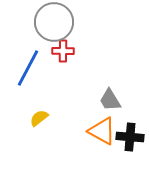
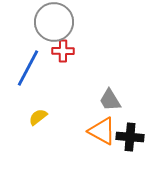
yellow semicircle: moved 1 px left, 1 px up
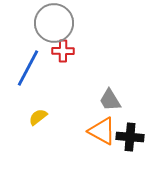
gray circle: moved 1 px down
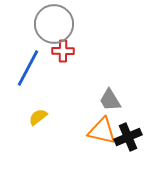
gray circle: moved 1 px down
orange triangle: rotated 16 degrees counterclockwise
black cross: moved 2 px left; rotated 28 degrees counterclockwise
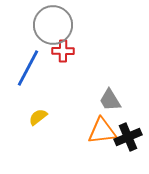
gray circle: moved 1 px left, 1 px down
orange triangle: rotated 20 degrees counterclockwise
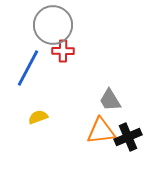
yellow semicircle: rotated 18 degrees clockwise
orange triangle: moved 1 px left
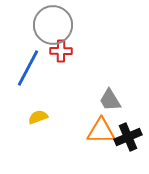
red cross: moved 2 px left
orange triangle: rotated 8 degrees clockwise
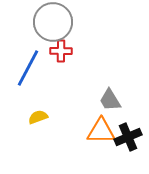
gray circle: moved 3 px up
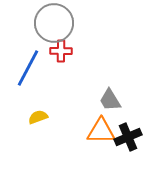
gray circle: moved 1 px right, 1 px down
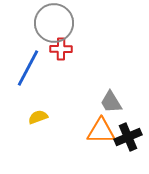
red cross: moved 2 px up
gray trapezoid: moved 1 px right, 2 px down
